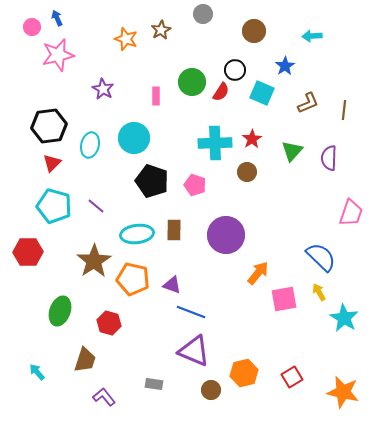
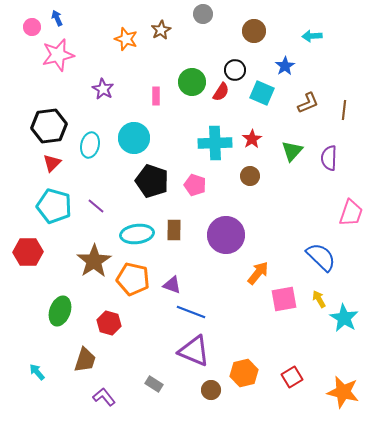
brown circle at (247, 172): moved 3 px right, 4 px down
yellow arrow at (319, 292): moved 7 px down
gray rectangle at (154, 384): rotated 24 degrees clockwise
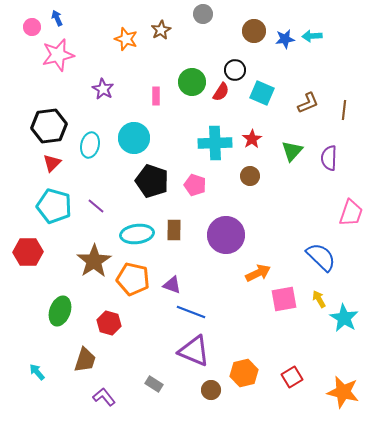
blue star at (285, 66): moved 27 px up; rotated 24 degrees clockwise
orange arrow at (258, 273): rotated 25 degrees clockwise
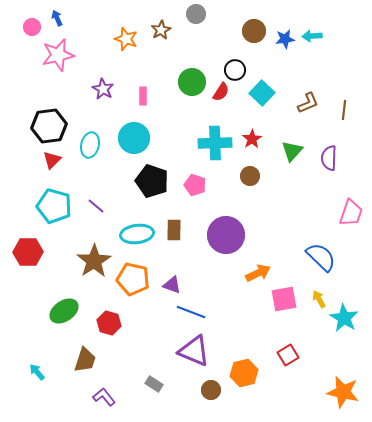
gray circle at (203, 14): moved 7 px left
cyan square at (262, 93): rotated 20 degrees clockwise
pink rectangle at (156, 96): moved 13 px left
red triangle at (52, 163): moved 3 px up
green ellipse at (60, 311): moved 4 px right; rotated 36 degrees clockwise
red square at (292, 377): moved 4 px left, 22 px up
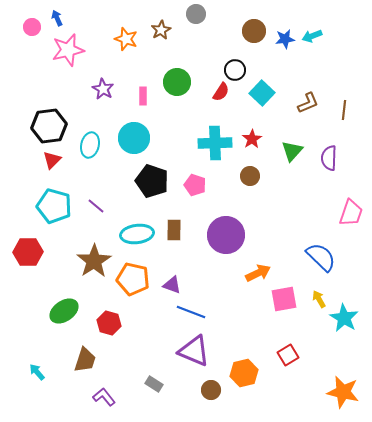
cyan arrow at (312, 36): rotated 18 degrees counterclockwise
pink star at (58, 55): moved 10 px right, 5 px up
green circle at (192, 82): moved 15 px left
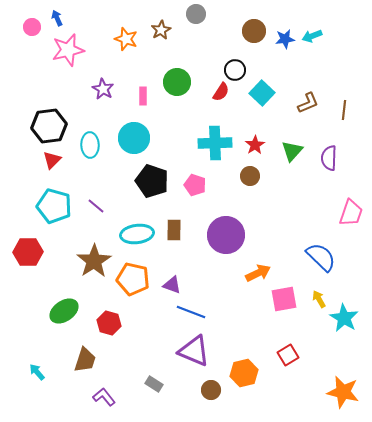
red star at (252, 139): moved 3 px right, 6 px down
cyan ellipse at (90, 145): rotated 15 degrees counterclockwise
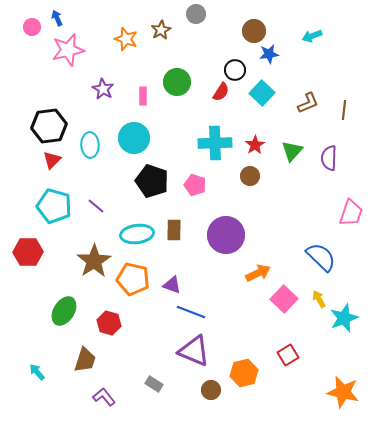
blue star at (285, 39): moved 16 px left, 15 px down
pink square at (284, 299): rotated 36 degrees counterclockwise
green ellipse at (64, 311): rotated 24 degrees counterclockwise
cyan star at (344, 318): rotated 20 degrees clockwise
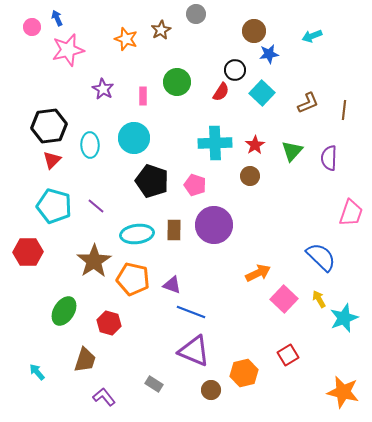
purple circle at (226, 235): moved 12 px left, 10 px up
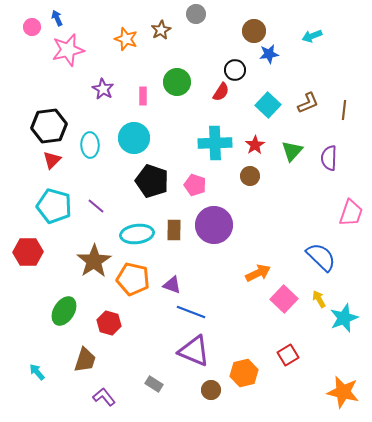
cyan square at (262, 93): moved 6 px right, 12 px down
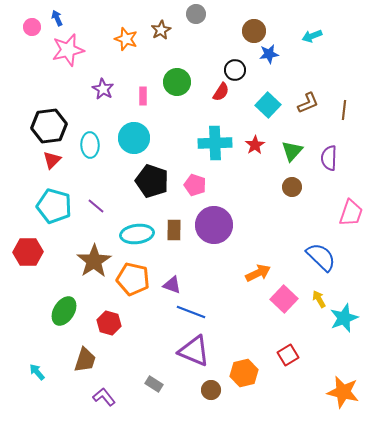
brown circle at (250, 176): moved 42 px right, 11 px down
